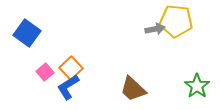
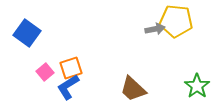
orange square: rotated 25 degrees clockwise
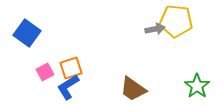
pink square: rotated 12 degrees clockwise
brown trapezoid: rotated 8 degrees counterclockwise
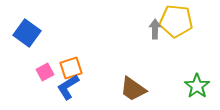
gray arrow: rotated 78 degrees counterclockwise
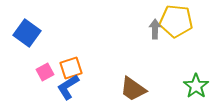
green star: moved 1 px left
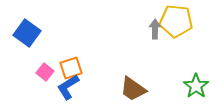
pink square: rotated 24 degrees counterclockwise
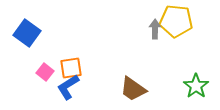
orange square: rotated 10 degrees clockwise
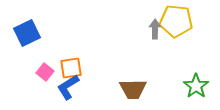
blue square: rotated 28 degrees clockwise
brown trapezoid: rotated 36 degrees counterclockwise
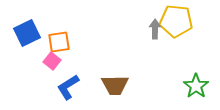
orange square: moved 12 px left, 26 px up
pink square: moved 7 px right, 11 px up
brown trapezoid: moved 18 px left, 4 px up
